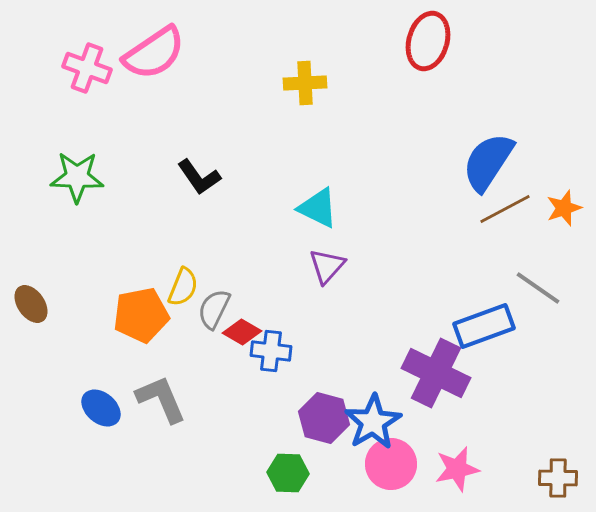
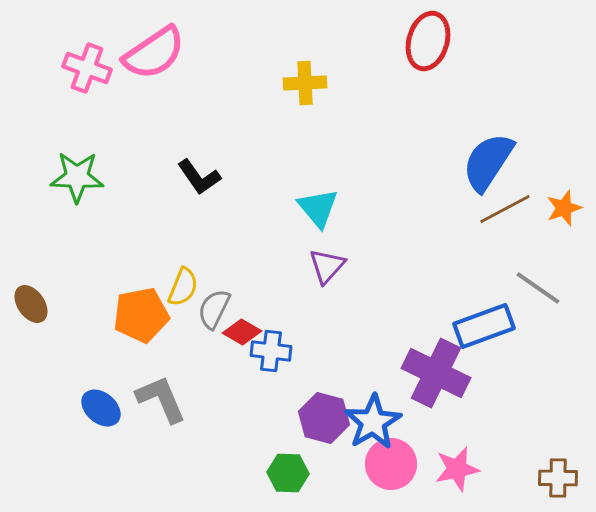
cyan triangle: rotated 24 degrees clockwise
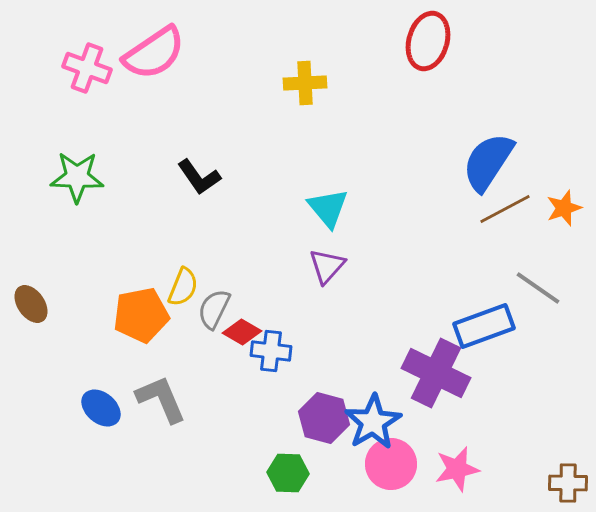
cyan triangle: moved 10 px right
brown cross: moved 10 px right, 5 px down
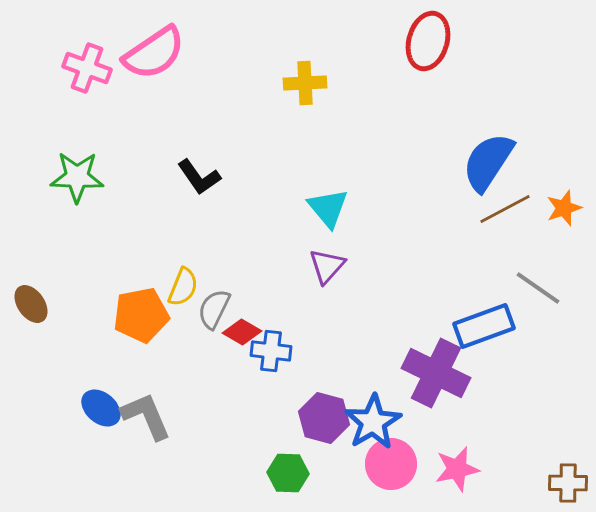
gray L-shape: moved 15 px left, 17 px down
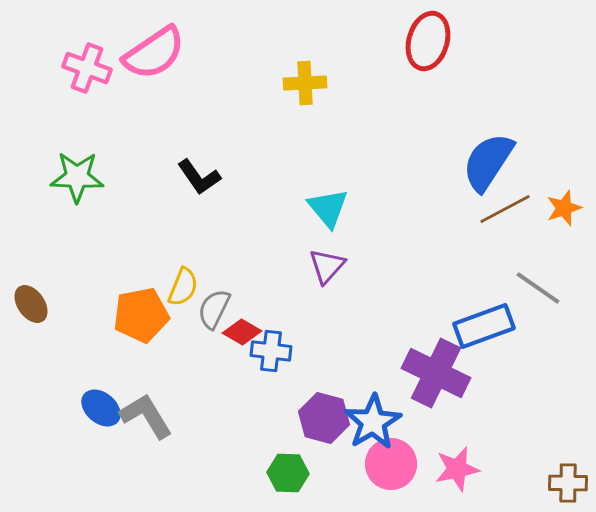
gray L-shape: rotated 8 degrees counterclockwise
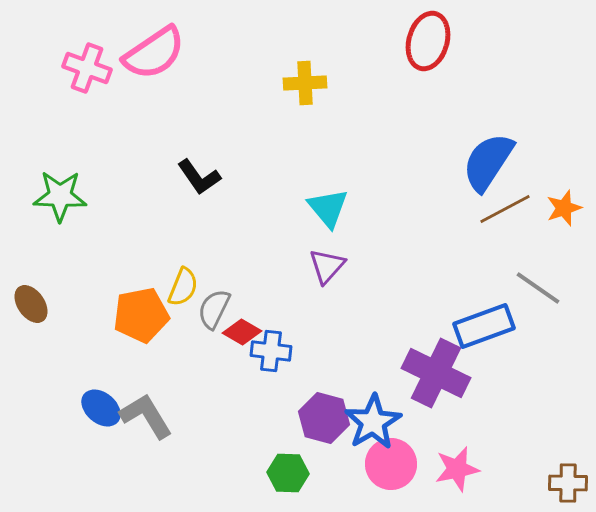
green star: moved 17 px left, 19 px down
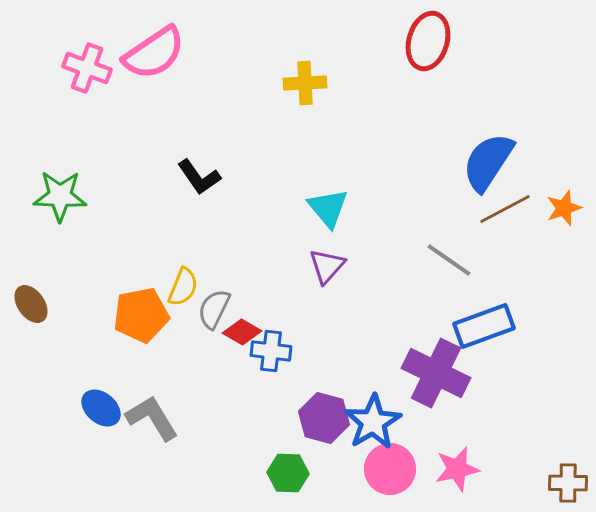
gray line: moved 89 px left, 28 px up
gray L-shape: moved 6 px right, 2 px down
pink circle: moved 1 px left, 5 px down
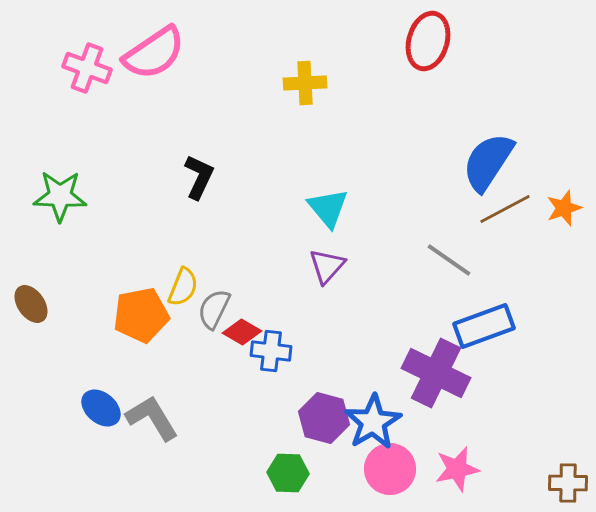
black L-shape: rotated 120 degrees counterclockwise
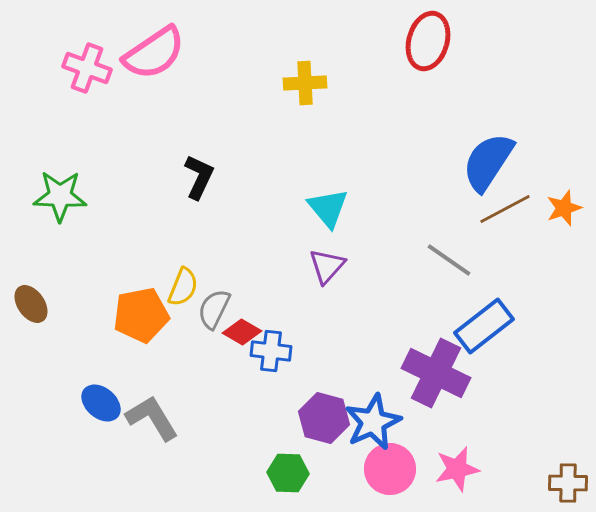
blue rectangle: rotated 18 degrees counterclockwise
blue ellipse: moved 5 px up
blue star: rotated 6 degrees clockwise
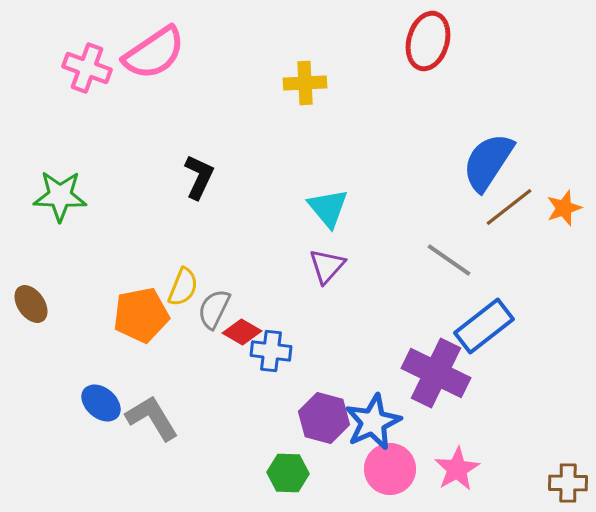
brown line: moved 4 px right, 2 px up; rotated 10 degrees counterclockwise
pink star: rotated 18 degrees counterclockwise
